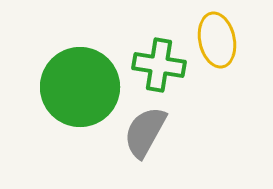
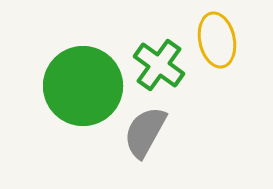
green cross: rotated 27 degrees clockwise
green circle: moved 3 px right, 1 px up
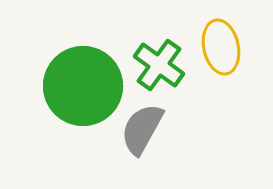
yellow ellipse: moved 4 px right, 7 px down
gray semicircle: moved 3 px left, 3 px up
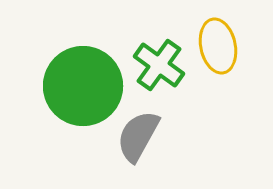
yellow ellipse: moved 3 px left, 1 px up
gray semicircle: moved 4 px left, 7 px down
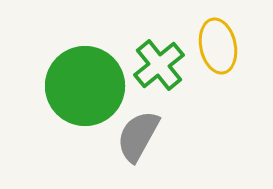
green cross: rotated 15 degrees clockwise
green circle: moved 2 px right
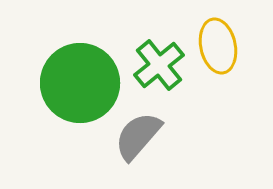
green circle: moved 5 px left, 3 px up
gray semicircle: rotated 12 degrees clockwise
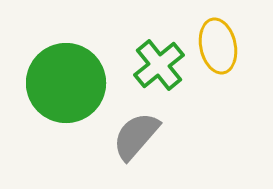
green circle: moved 14 px left
gray semicircle: moved 2 px left
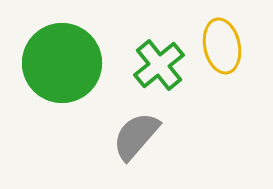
yellow ellipse: moved 4 px right
green circle: moved 4 px left, 20 px up
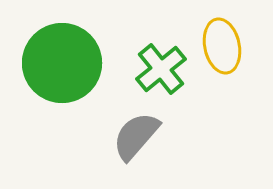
green cross: moved 2 px right, 4 px down
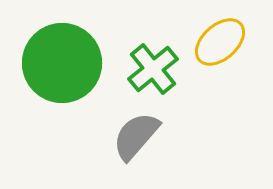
yellow ellipse: moved 2 px left, 4 px up; rotated 60 degrees clockwise
green cross: moved 8 px left
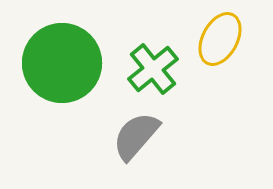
yellow ellipse: moved 3 px up; rotated 20 degrees counterclockwise
